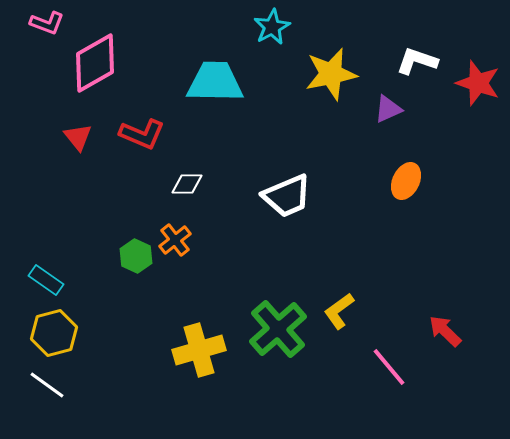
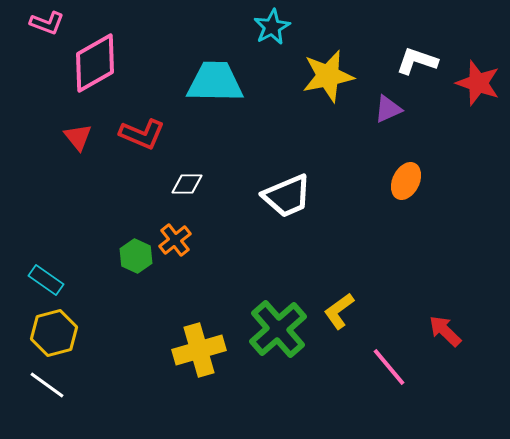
yellow star: moved 3 px left, 2 px down
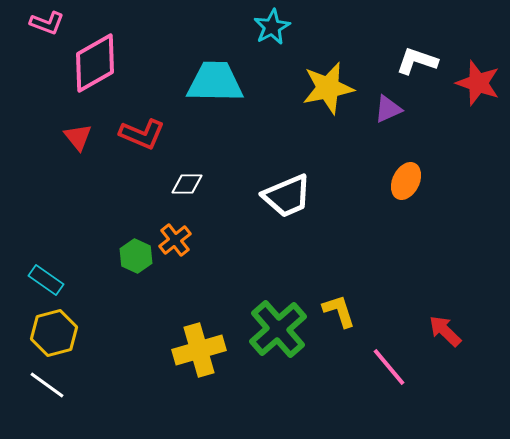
yellow star: moved 12 px down
yellow L-shape: rotated 108 degrees clockwise
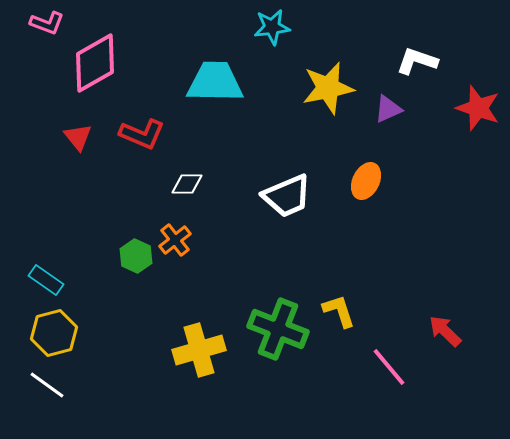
cyan star: rotated 21 degrees clockwise
red star: moved 25 px down
orange ellipse: moved 40 px left
green cross: rotated 28 degrees counterclockwise
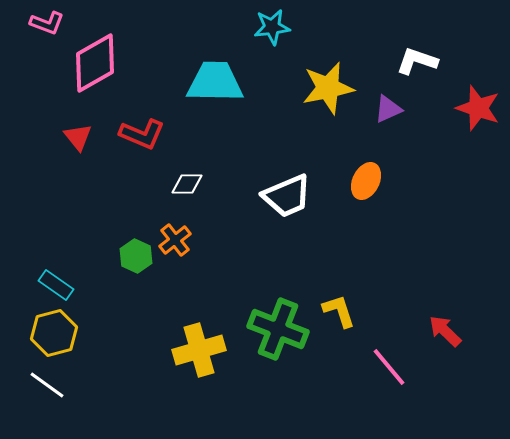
cyan rectangle: moved 10 px right, 5 px down
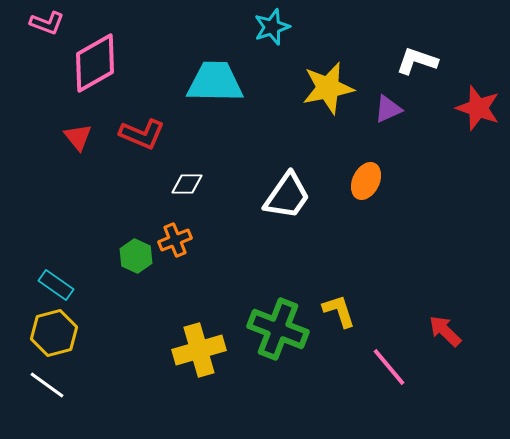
cyan star: rotated 12 degrees counterclockwise
white trapezoid: rotated 32 degrees counterclockwise
orange cross: rotated 16 degrees clockwise
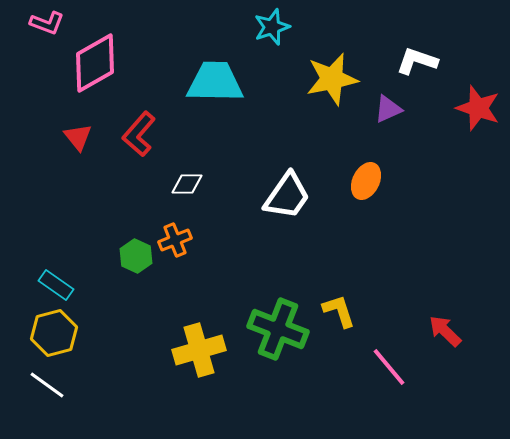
yellow star: moved 4 px right, 9 px up
red L-shape: moved 3 px left; rotated 108 degrees clockwise
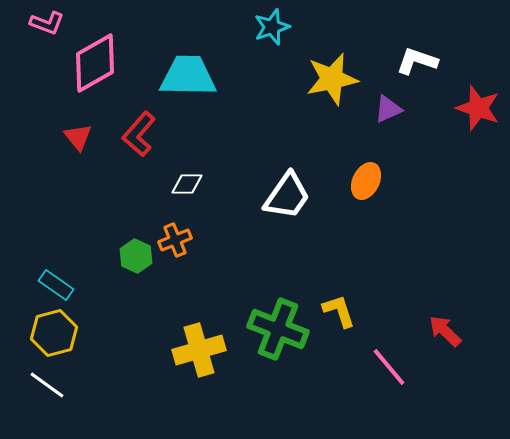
cyan trapezoid: moved 27 px left, 6 px up
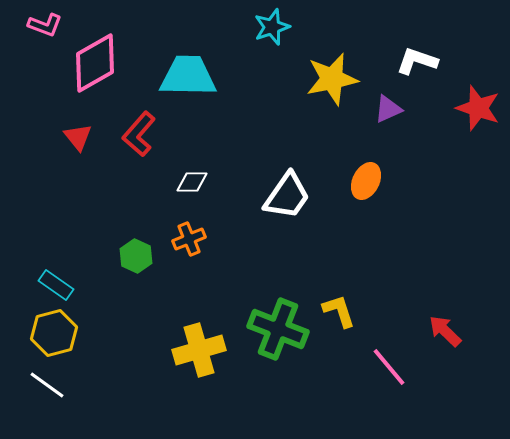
pink L-shape: moved 2 px left, 2 px down
white diamond: moved 5 px right, 2 px up
orange cross: moved 14 px right, 1 px up
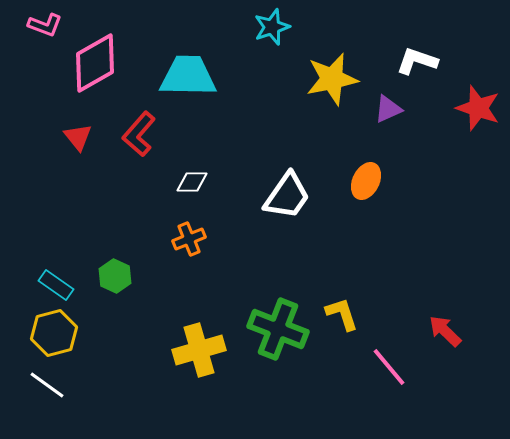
green hexagon: moved 21 px left, 20 px down
yellow L-shape: moved 3 px right, 3 px down
